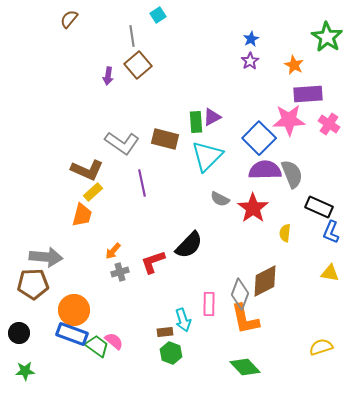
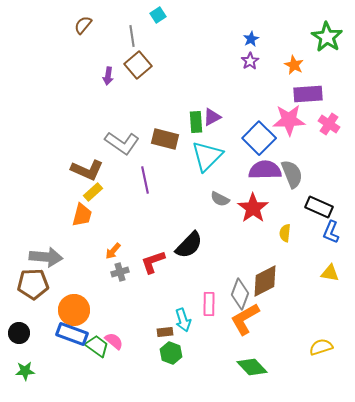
brown semicircle at (69, 19): moved 14 px right, 6 px down
purple line at (142, 183): moved 3 px right, 3 px up
orange L-shape at (245, 319): rotated 72 degrees clockwise
green diamond at (245, 367): moved 7 px right
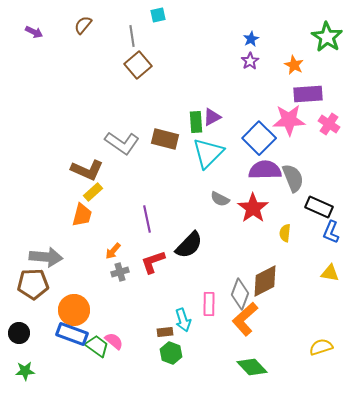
cyan square at (158, 15): rotated 21 degrees clockwise
purple arrow at (108, 76): moved 74 px left, 44 px up; rotated 72 degrees counterclockwise
cyan triangle at (207, 156): moved 1 px right, 3 px up
gray semicircle at (292, 174): moved 1 px right, 4 px down
purple line at (145, 180): moved 2 px right, 39 px down
orange L-shape at (245, 319): rotated 12 degrees counterclockwise
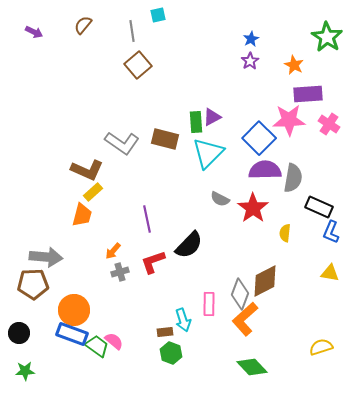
gray line at (132, 36): moved 5 px up
gray semicircle at (293, 178): rotated 32 degrees clockwise
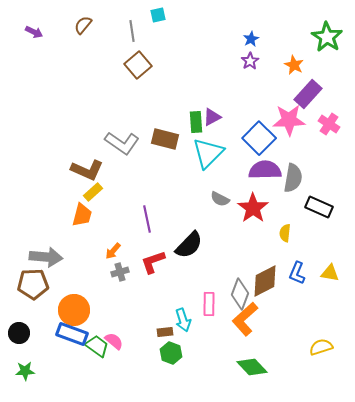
purple rectangle at (308, 94): rotated 44 degrees counterclockwise
blue L-shape at (331, 232): moved 34 px left, 41 px down
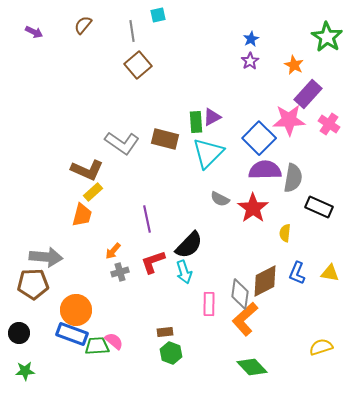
gray diamond at (240, 294): rotated 12 degrees counterclockwise
orange circle at (74, 310): moved 2 px right
cyan arrow at (183, 320): moved 1 px right, 48 px up
green trapezoid at (97, 346): rotated 40 degrees counterclockwise
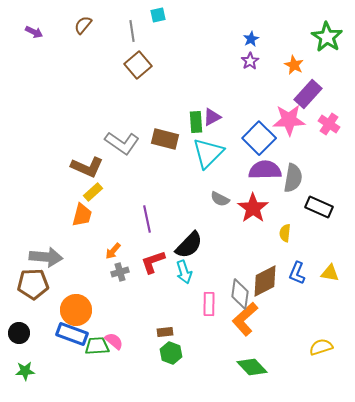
brown L-shape at (87, 170): moved 3 px up
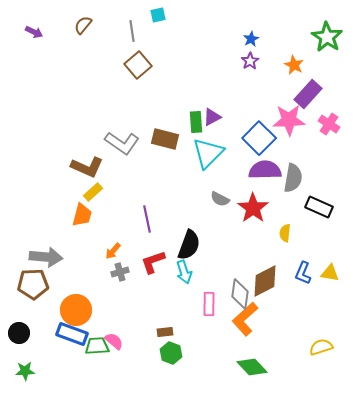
black semicircle at (189, 245): rotated 24 degrees counterclockwise
blue L-shape at (297, 273): moved 6 px right
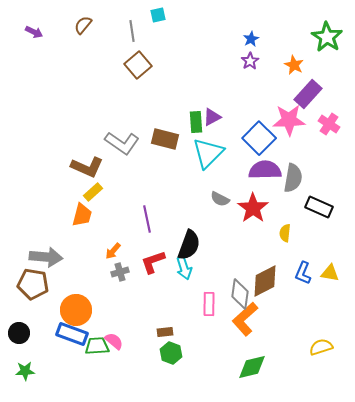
cyan arrow at (184, 272): moved 4 px up
brown pentagon at (33, 284): rotated 12 degrees clockwise
green diamond at (252, 367): rotated 60 degrees counterclockwise
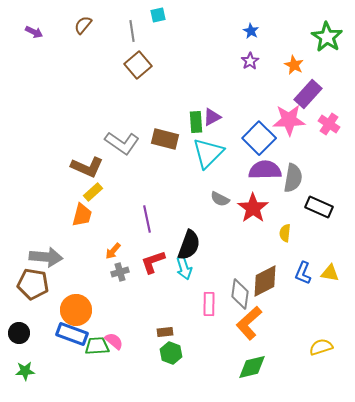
blue star at (251, 39): moved 8 px up; rotated 14 degrees counterclockwise
orange L-shape at (245, 319): moved 4 px right, 4 px down
